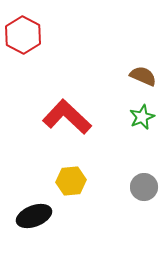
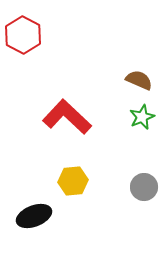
brown semicircle: moved 4 px left, 4 px down
yellow hexagon: moved 2 px right
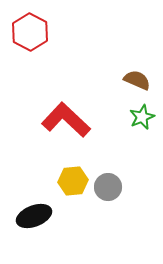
red hexagon: moved 7 px right, 3 px up
brown semicircle: moved 2 px left
red L-shape: moved 1 px left, 3 px down
gray circle: moved 36 px left
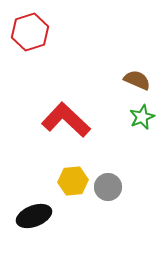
red hexagon: rotated 15 degrees clockwise
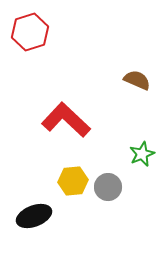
green star: moved 37 px down
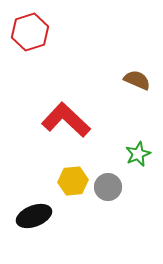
green star: moved 4 px left
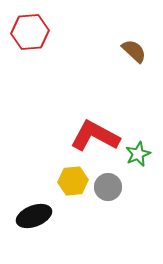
red hexagon: rotated 12 degrees clockwise
brown semicircle: moved 3 px left, 29 px up; rotated 20 degrees clockwise
red L-shape: moved 29 px right, 16 px down; rotated 15 degrees counterclockwise
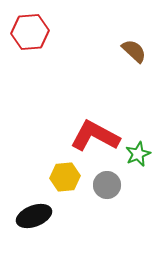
yellow hexagon: moved 8 px left, 4 px up
gray circle: moved 1 px left, 2 px up
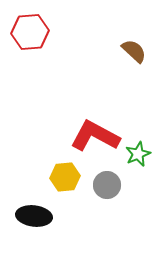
black ellipse: rotated 28 degrees clockwise
